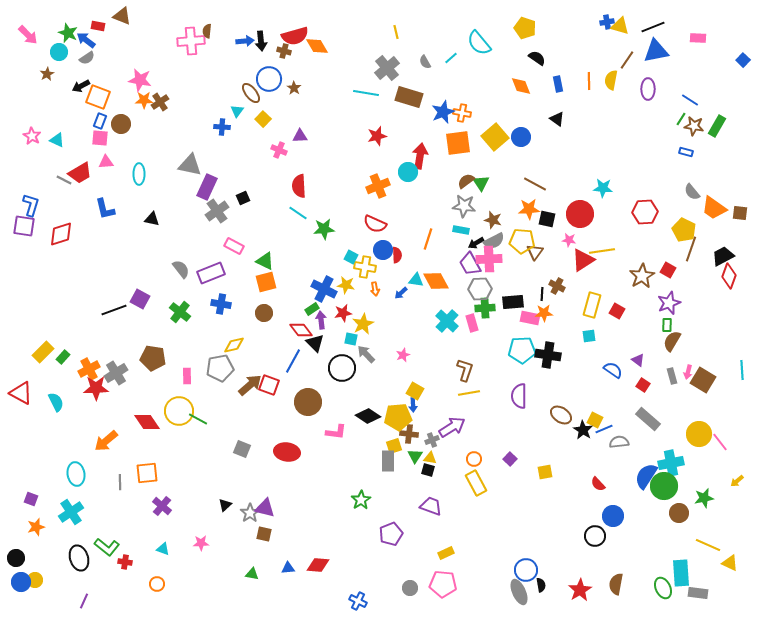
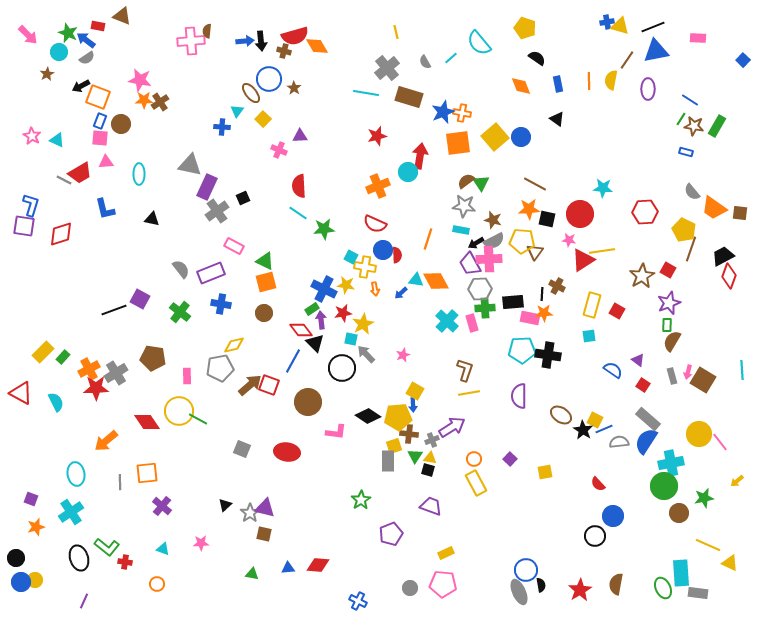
blue semicircle at (646, 476): moved 35 px up
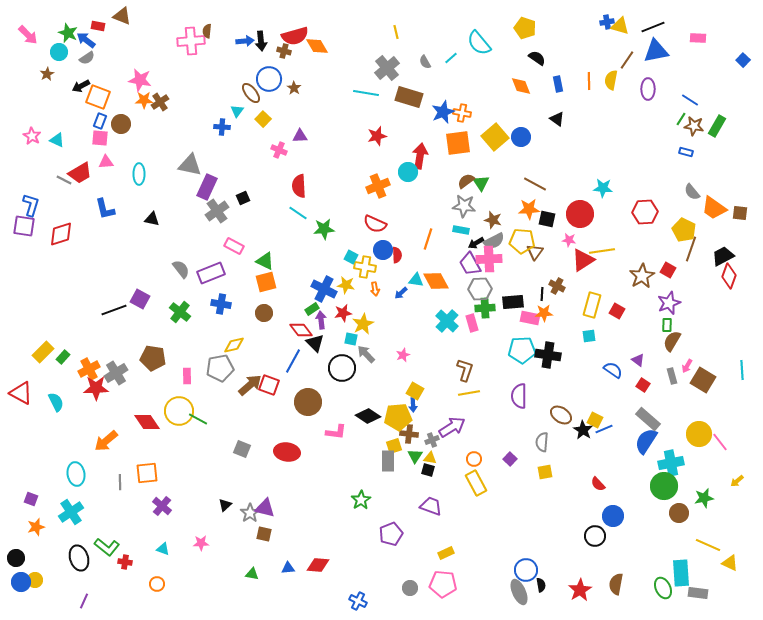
pink arrow at (688, 372): moved 1 px left, 6 px up; rotated 16 degrees clockwise
gray semicircle at (619, 442): moved 77 px left; rotated 78 degrees counterclockwise
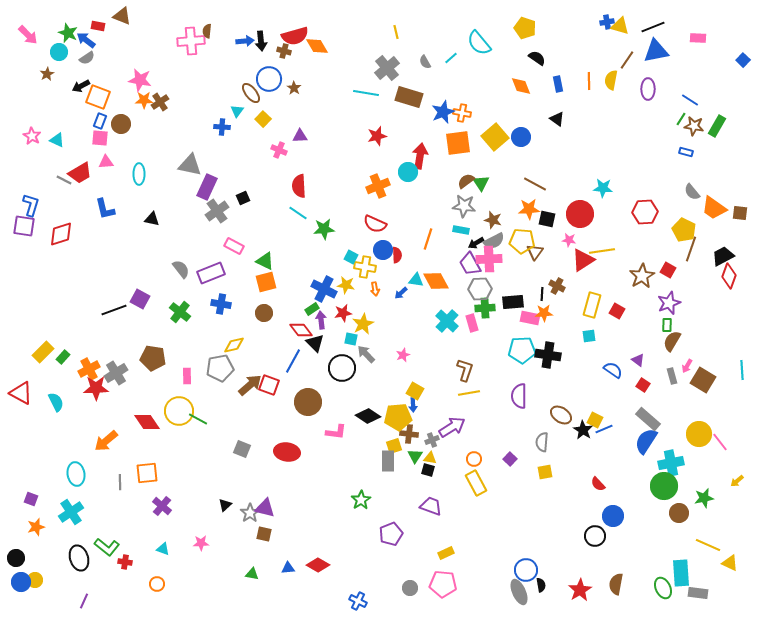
red diamond at (318, 565): rotated 25 degrees clockwise
